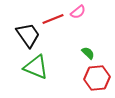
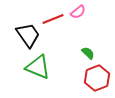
green triangle: moved 2 px right
red hexagon: rotated 15 degrees counterclockwise
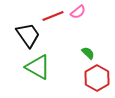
red line: moved 3 px up
green triangle: rotated 8 degrees clockwise
red hexagon: rotated 10 degrees counterclockwise
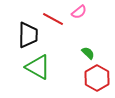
pink semicircle: moved 1 px right
red line: moved 3 px down; rotated 50 degrees clockwise
black trapezoid: rotated 36 degrees clockwise
